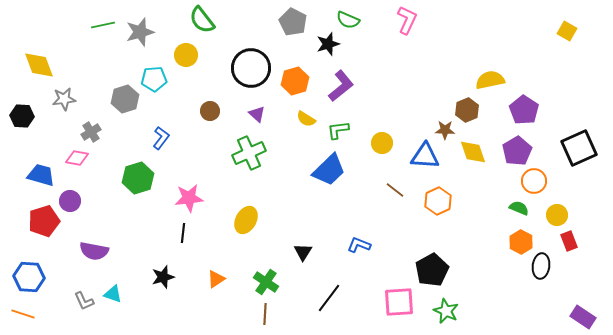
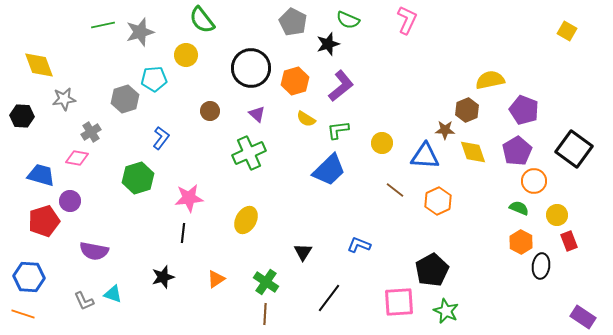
purple pentagon at (524, 110): rotated 12 degrees counterclockwise
black square at (579, 148): moved 5 px left, 1 px down; rotated 30 degrees counterclockwise
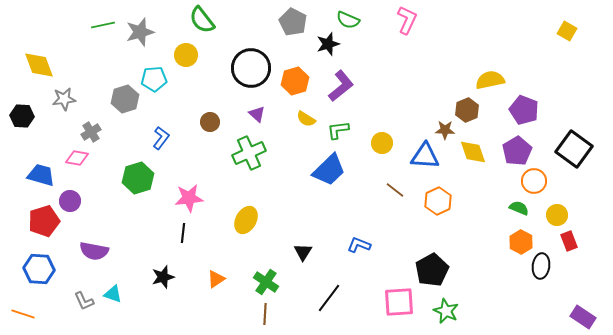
brown circle at (210, 111): moved 11 px down
blue hexagon at (29, 277): moved 10 px right, 8 px up
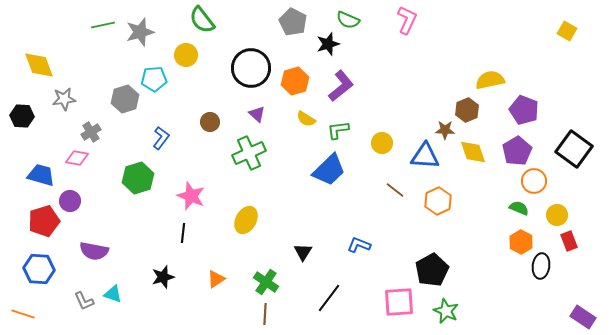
pink star at (189, 198): moved 2 px right, 2 px up; rotated 28 degrees clockwise
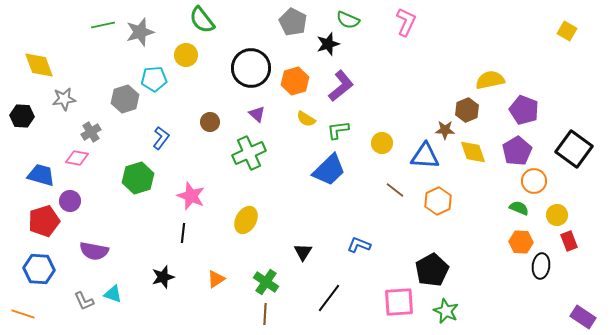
pink L-shape at (407, 20): moved 1 px left, 2 px down
orange hexagon at (521, 242): rotated 25 degrees counterclockwise
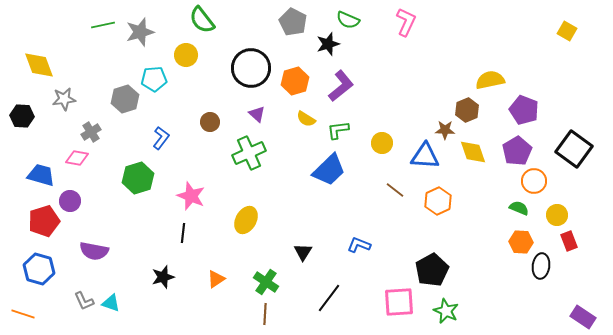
blue hexagon at (39, 269): rotated 12 degrees clockwise
cyan triangle at (113, 294): moved 2 px left, 9 px down
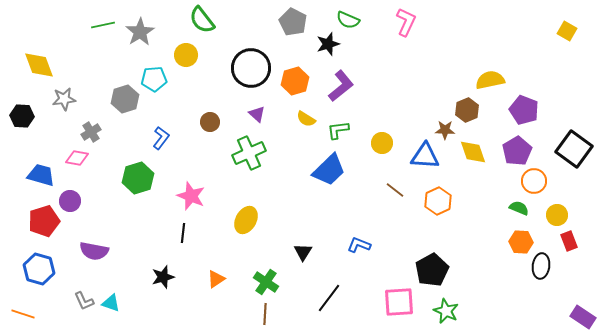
gray star at (140, 32): rotated 16 degrees counterclockwise
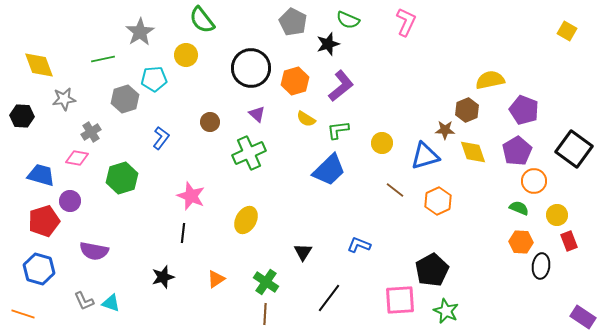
green line at (103, 25): moved 34 px down
blue triangle at (425, 156): rotated 20 degrees counterclockwise
green hexagon at (138, 178): moved 16 px left
pink square at (399, 302): moved 1 px right, 2 px up
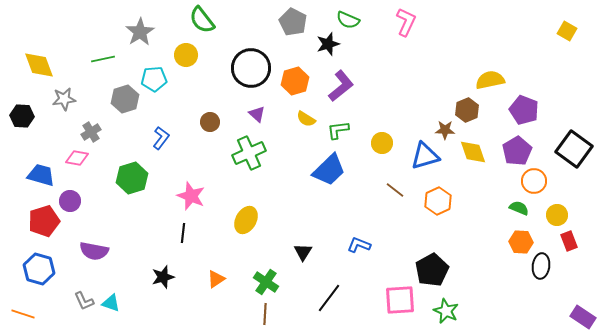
green hexagon at (122, 178): moved 10 px right
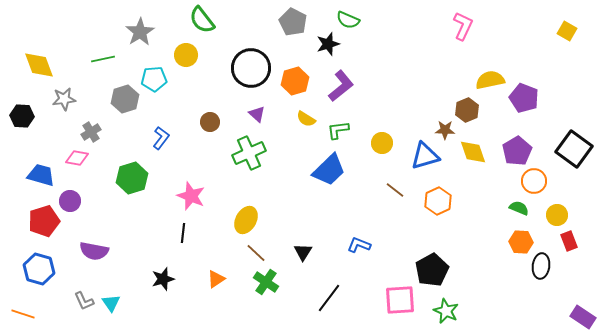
pink L-shape at (406, 22): moved 57 px right, 4 px down
purple pentagon at (524, 110): moved 12 px up
black star at (163, 277): moved 2 px down
cyan triangle at (111, 303): rotated 36 degrees clockwise
brown line at (265, 314): moved 9 px left, 61 px up; rotated 50 degrees counterclockwise
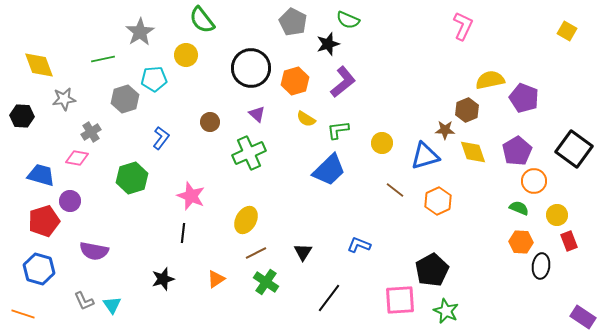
purple L-shape at (341, 86): moved 2 px right, 4 px up
brown line at (256, 253): rotated 70 degrees counterclockwise
cyan triangle at (111, 303): moved 1 px right, 2 px down
